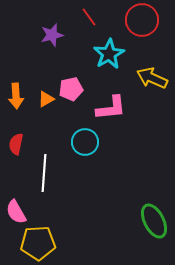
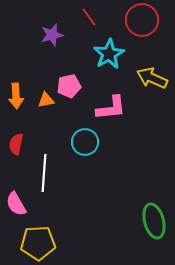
pink pentagon: moved 2 px left, 3 px up
orange triangle: moved 1 px down; rotated 18 degrees clockwise
pink semicircle: moved 8 px up
green ellipse: rotated 12 degrees clockwise
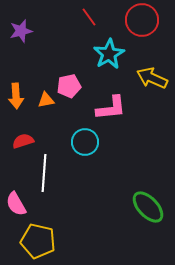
purple star: moved 31 px left, 4 px up
red semicircle: moved 7 px right, 3 px up; rotated 60 degrees clockwise
green ellipse: moved 6 px left, 14 px up; rotated 28 degrees counterclockwise
yellow pentagon: moved 2 px up; rotated 16 degrees clockwise
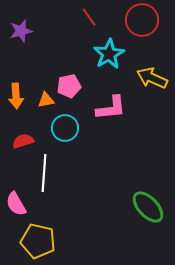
cyan circle: moved 20 px left, 14 px up
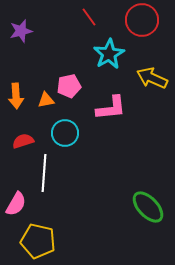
cyan circle: moved 5 px down
pink semicircle: rotated 120 degrees counterclockwise
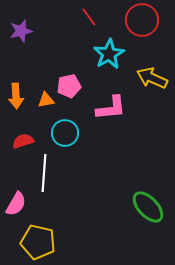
yellow pentagon: moved 1 px down
